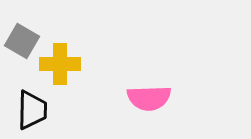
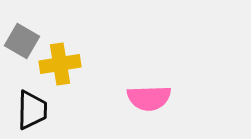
yellow cross: rotated 9 degrees counterclockwise
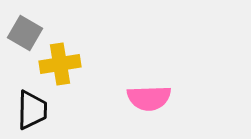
gray square: moved 3 px right, 8 px up
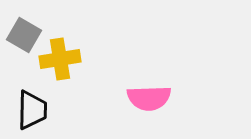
gray square: moved 1 px left, 2 px down
yellow cross: moved 5 px up
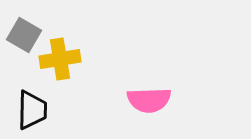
pink semicircle: moved 2 px down
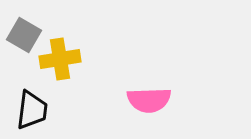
black trapezoid: rotated 6 degrees clockwise
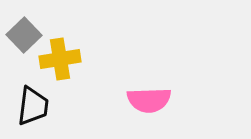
gray square: rotated 16 degrees clockwise
black trapezoid: moved 1 px right, 4 px up
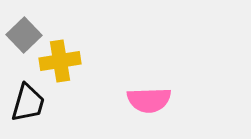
yellow cross: moved 2 px down
black trapezoid: moved 5 px left, 3 px up; rotated 9 degrees clockwise
